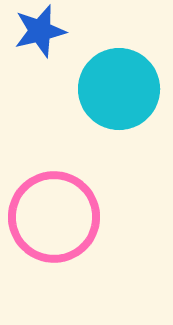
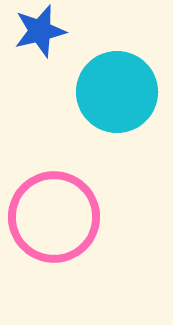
cyan circle: moved 2 px left, 3 px down
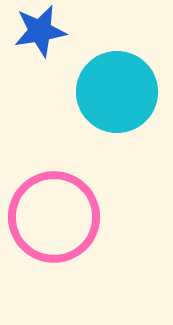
blue star: rotated 4 degrees clockwise
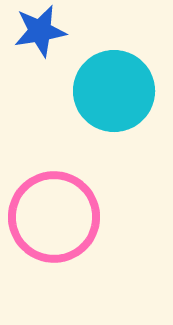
cyan circle: moved 3 px left, 1 px up
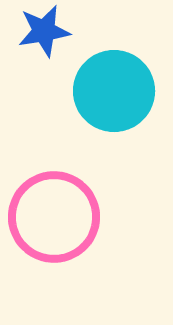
blue star: moved 4 px right
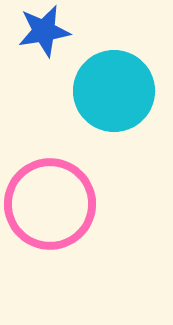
pink circle: moved 4 px left, 13 px up
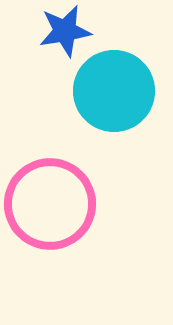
blue star: moved 21 px right
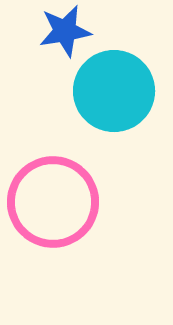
pink circle: moved 3 px right, 2 px up
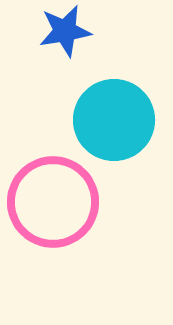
cyan circle: moved 29 px down
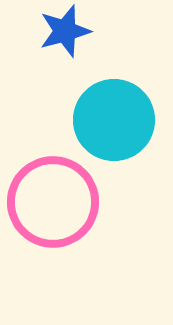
blue star: rotated 6 degrees counterclockwise
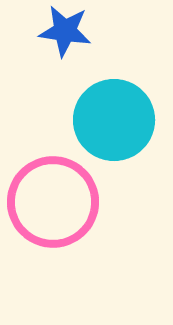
blue star: rotated 24 degrees clockwise
